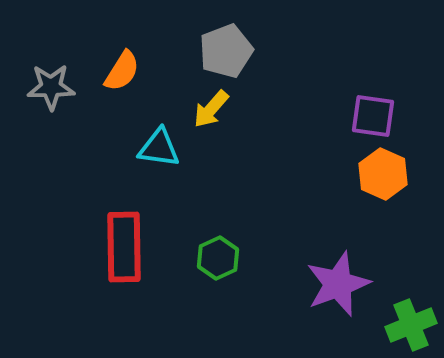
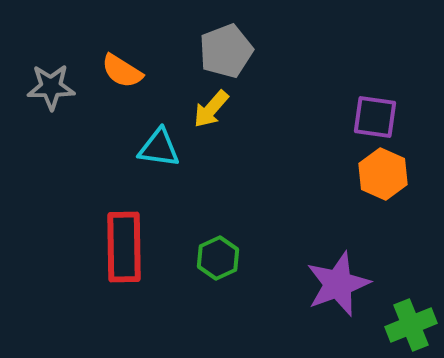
orange semicircle: rotated 90 degrees clockwise
purple square: moved 2 px right, 1 px down
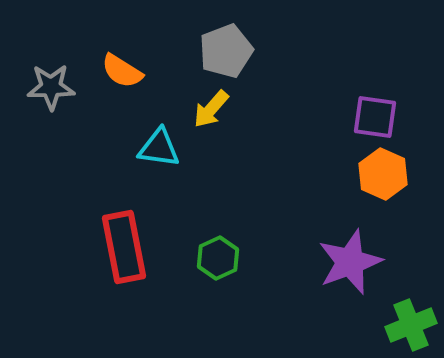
red rectangle: rotated 10 degrees counterclockwise
purple star: moved 12 px right, 22 px up
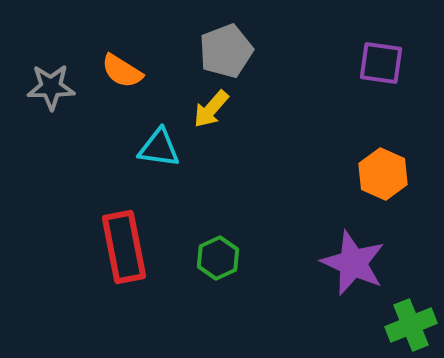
purple square: moved 6 px right, 54 px up
purple star: moved 3 px right, 1 px down; rotated 28 degrees counterclockwise
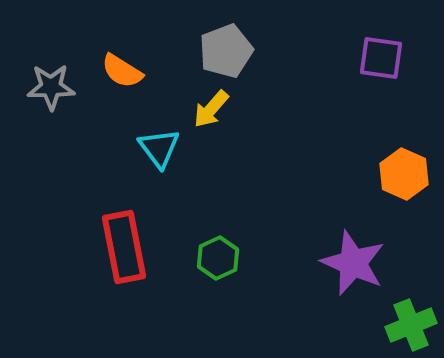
purple square: moved 5 px up
cyan triangle: rotated 45 degrees clockwise
orange hexagon: moved 21 px right
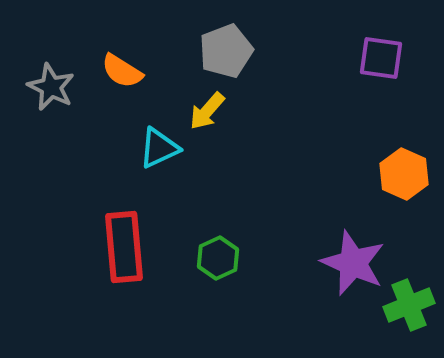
gray star: rotated 27 degrees clockwise
yellow arrow: moved 4 px left, 2 px down
cyan triangle: rotated 42 degrees clockwise
red rectangle: rotated 6 degrees clockwise
green cross: moved 2 px left, 20 px up
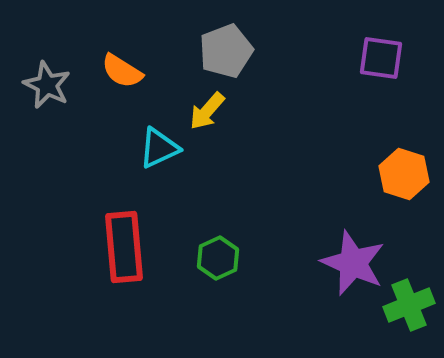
gray star: moved 4 px left, 2 px up
orange hexagon: rotated 6 degrees counterclockwise
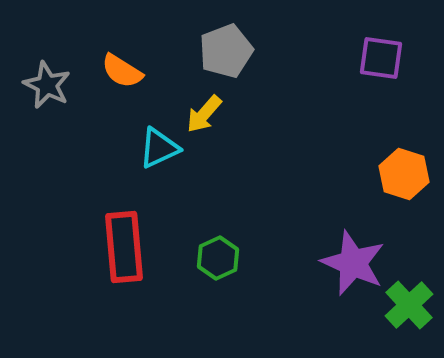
yellow arrow: moved 3 px left, 3 px down
green cross: rotated 21 degrees counterclockwise
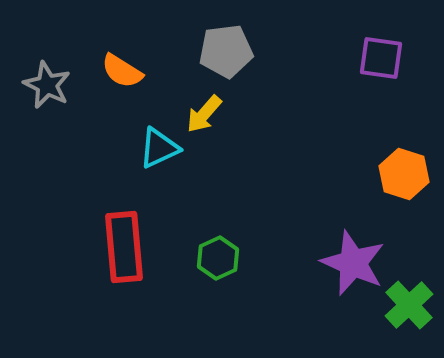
gray pentagon: rotated 14 degrees clockwise
